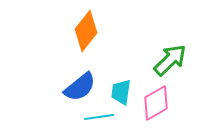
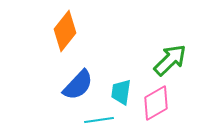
orange diamond: moved 21 px left
blue semicircle: moved 2 px left, 2 px up; rotated 8 degrees counterclockwise
cyan line: moved 3 px down
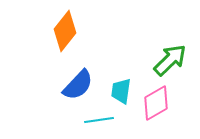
cyan trapezoid: moved 1 px up
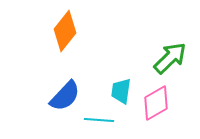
green arrow: moved 2 px up
blue semicircle: moved 13 px left, 11 px down
cyan line: rotated 12 degrees clockwise
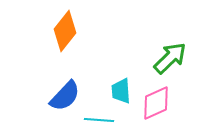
cyan trapezoid: rotated 12 degrees counterclockwise
pink diamond: rotated 6 degrees clockwise
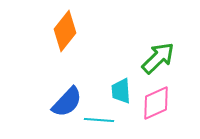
green arrow: moved 12 px left
blue semicircle: moved 2 px right, 6 px down
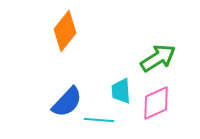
green arrow: rotated 12 degrees clockwise
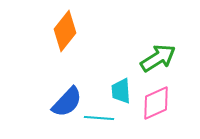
cyan line: moved 2 px up
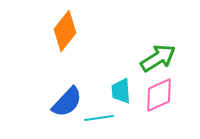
pink diamond: moved 3 px right, 8 px up
cyan line: rotated 12 degrees counterclockwise
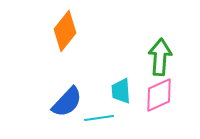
green arrow: moved 2 px right, 1 px up; rotated 54 degrees counterclockwise
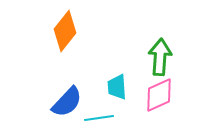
cyan trapezoid: moved 4 px left, 4 px up
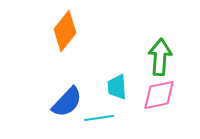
pink diamond: rotated 12 degrees clockwise
